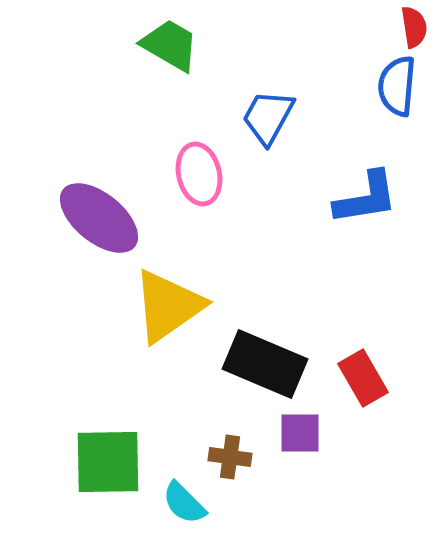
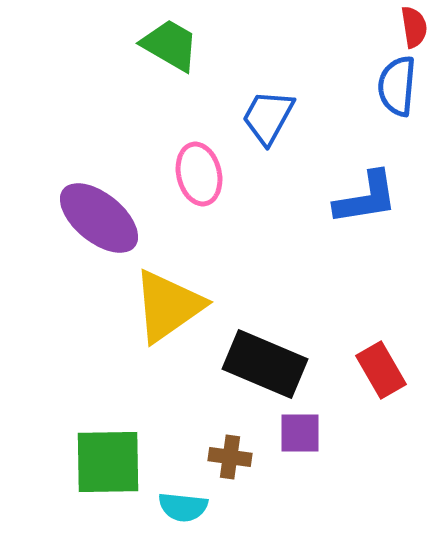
red rectangle: moved 18 px right, 8 px up
cyan semicircle: moved 1 px left, 4 px down; rotated 39 degrees counterclockwise
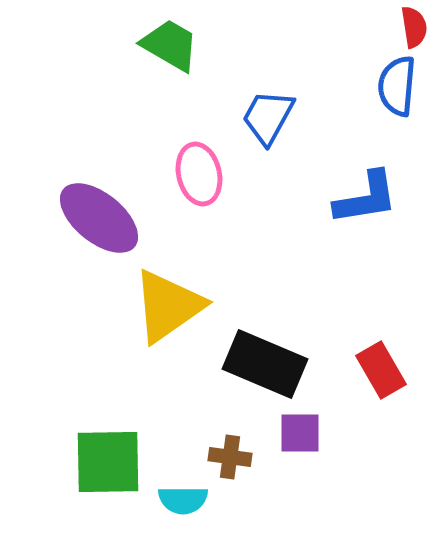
cyan semicircle: moved 7 px up; rotated 6 degrees counterclockwise
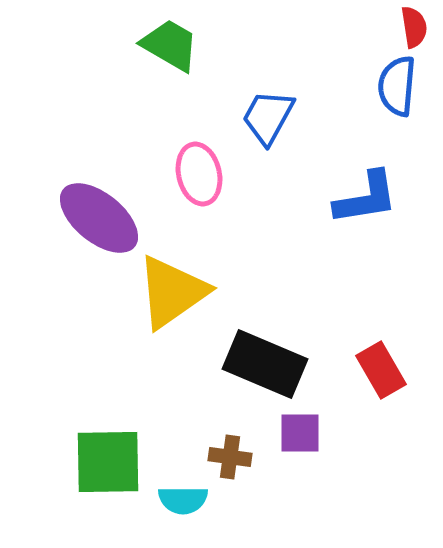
yellow triangle: moved 4 px right, 14 px up
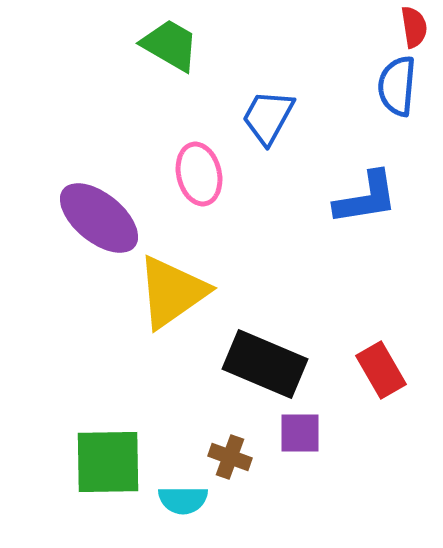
brown cross: rotated 12 degrees clockwise
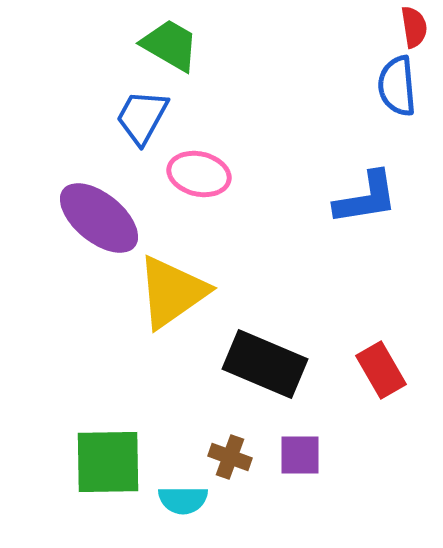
blue semicircle: rotated 10 degrees counterclockwise
blue trapezoid: moved 126 px left
pink ellipse: rotated 64 degrees counterclockwise
purple square: moved 22 px down
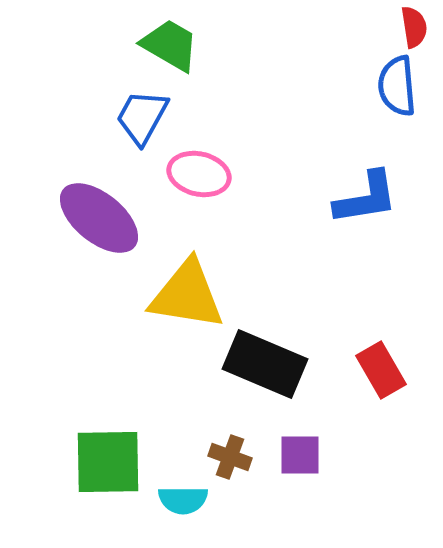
yellow triangle: moved 15 px right, 3 px down; rotated 44 degrees clockwise
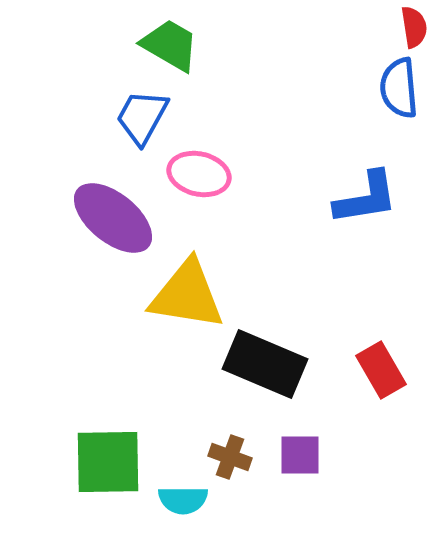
blue semicircle: moved 2 px right, 2 px down
purple ellipse: moved 14 px right
